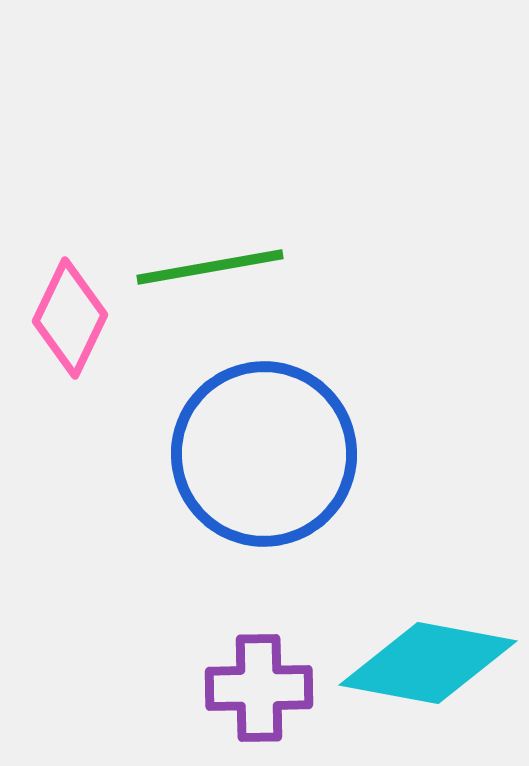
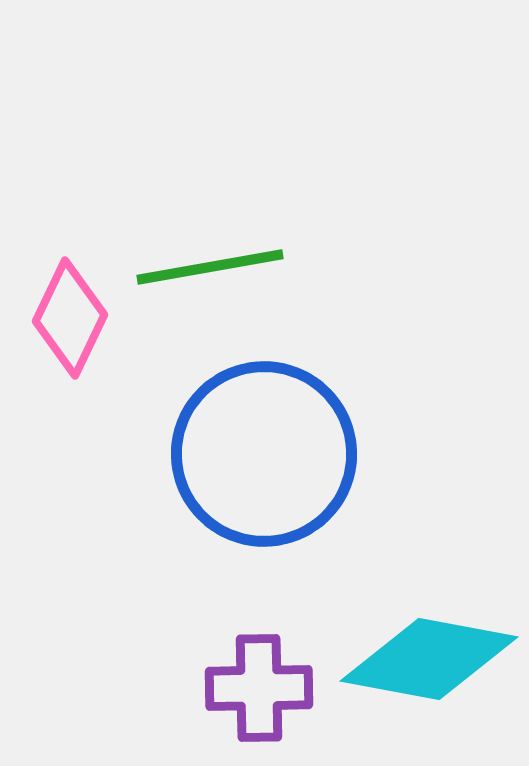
cyan diamond: moved 1 px right, 4 px up
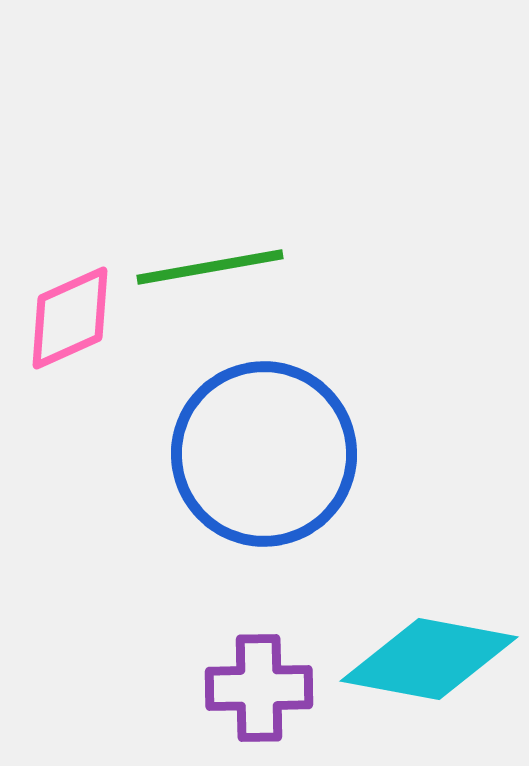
pink diamond: rotated 40 degrees clockwise
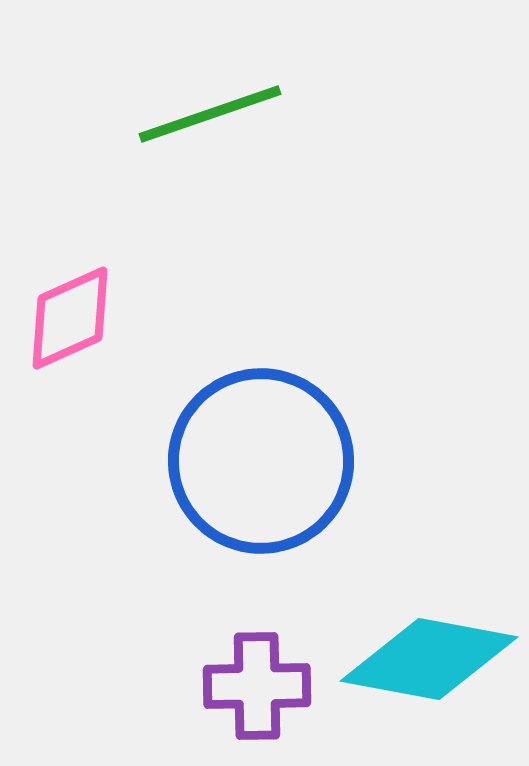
green line: moved 153 px up; rotated 9 degrees counterclockwise
blue circle: moved 3 px left, 7 px down
purple cross: moved 2 px left, 2 px up
